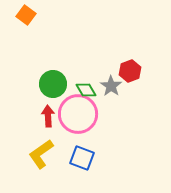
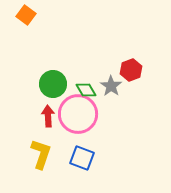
red hexagon: moved 1 px right, 1 px up
yellow L-shape: rotated 144 degrees clockwise
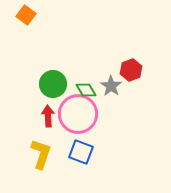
blue square: moved 1 px left, 6 px up
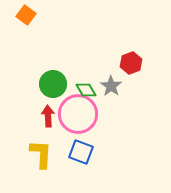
red hexagon: moved 7 px up
yellow L-shape: rotated 16 degrees counterclockwise
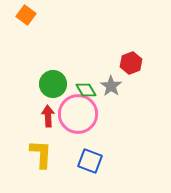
blue square: moved 9 px right, 9 px down
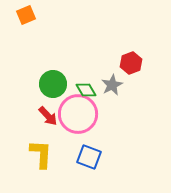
orange square: rotated 30 degrees clockwise
gray star: moved 1 px right, 1 px up; rotated 10 degrees clockwise
red arrow: rotated 140 degrees clockwise
blue square: moved 1 px left, 4 px up
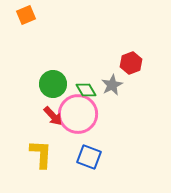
red arrow: moved 5 px right
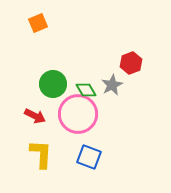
orange square: moved 12 px right, 8 px down
red arrow: moved 18 px left; rotated 20 degrees counterclockwise
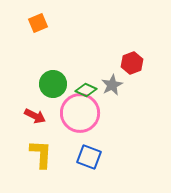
red hexagon: moved 1 px right
green diamond: rotated 35 degrees counterclockwise
pink circle: moved 2 px right, 1 px up
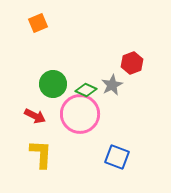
pink circle: moved 1 px down
blue square: moved 28 px right
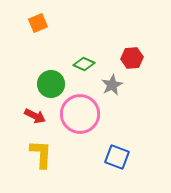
red hexagon: moved 5 px up; rotated 15 degrees clockwise
green circle: moved 2 px left
green diamond: moved 2 px left, 26 px up
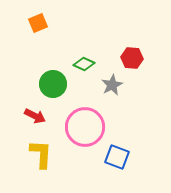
red hexagon: rotated 10 degrees clockwise
green circle: moved 2 px right
pink circle: moved 5 px right, 13 px down
